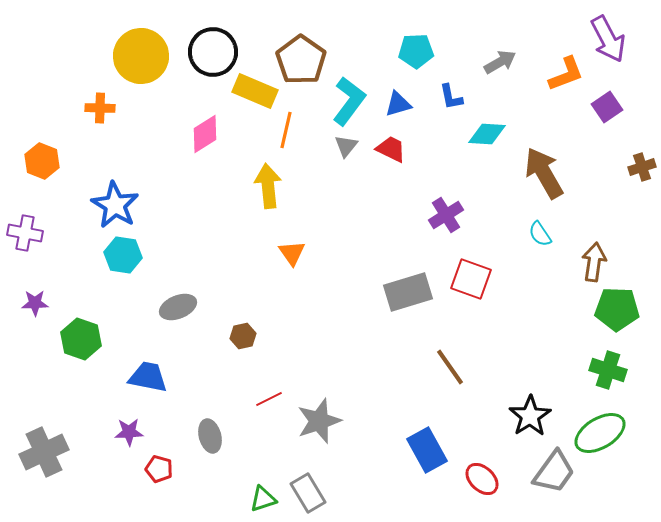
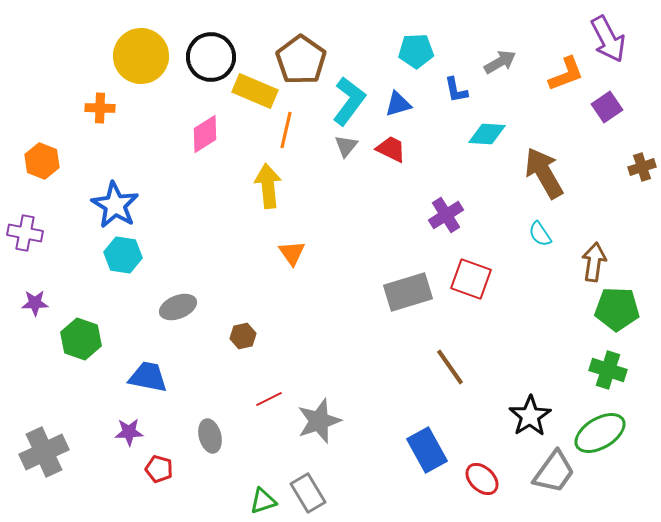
black circle at (213, 52): moved 2 px left, 5 px down
blue L-shape at (451, 97): moved 5 px right, 7 px up
green triangle at (263, 499): moved 2 px down
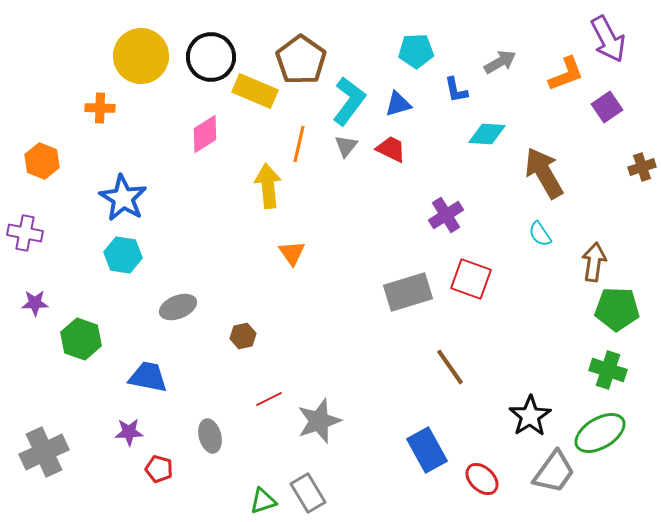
orange line at (286, 130): moved 13 px right, 14 px down
blue star at (115, 205): moved 8 px right, 7 px up
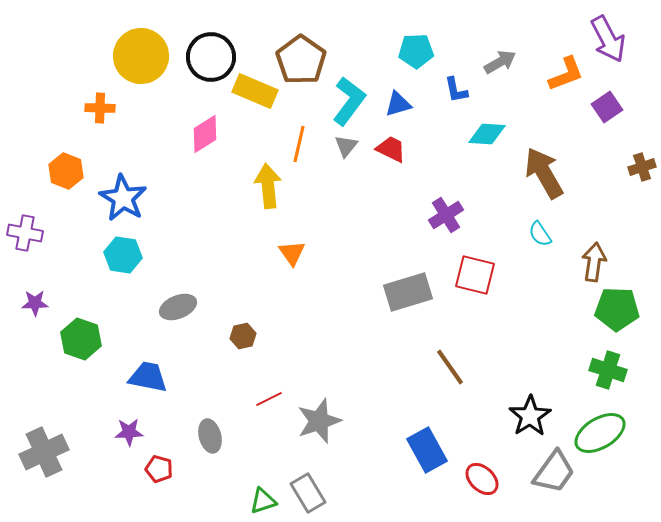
orange hexagon at (42, 161): moved 24 px right, 10 px down
red square at (471, 279): moved 4 px right, 4 px up; rotated 6 degrees counterclockwise
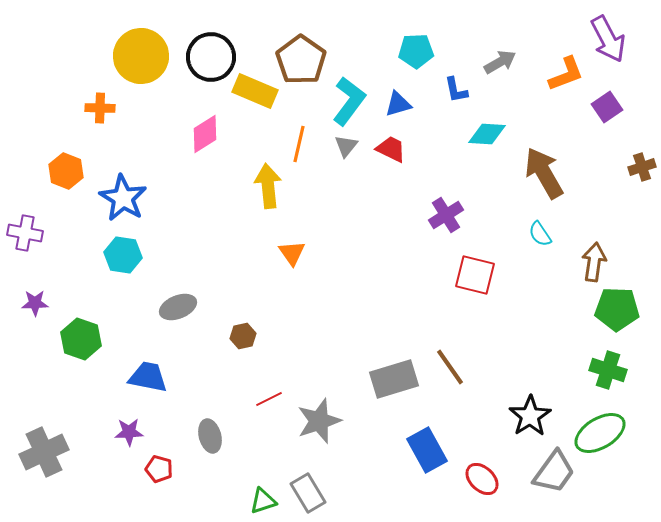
gray rectangle at (408, 292): moved 14 px left, 87 px down
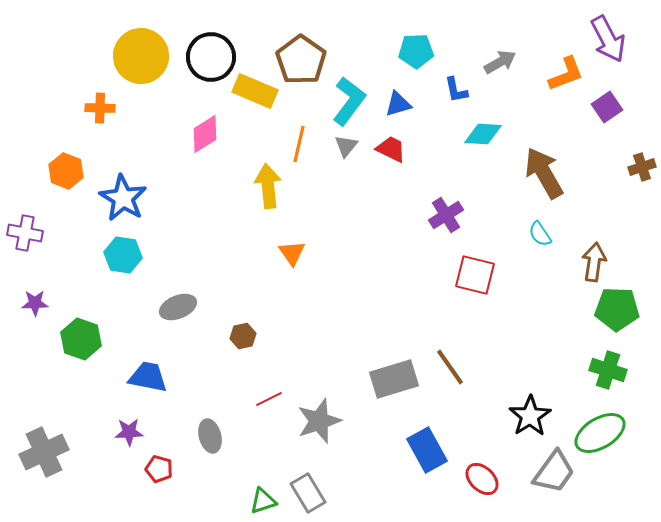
cyan diamond at (487, 134): moved 4 px left
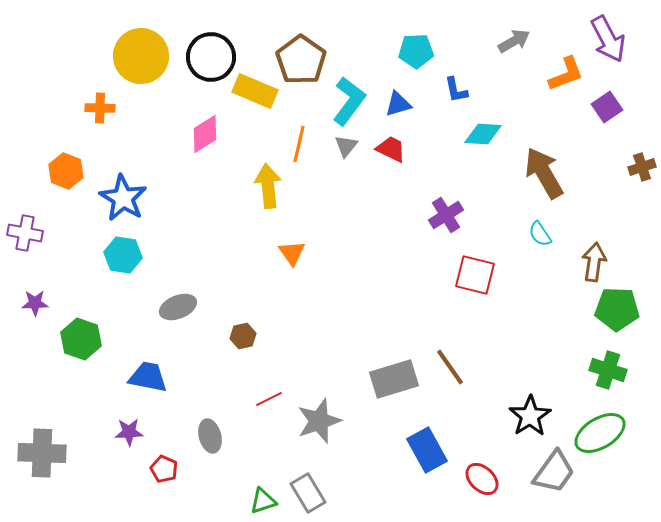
gray arrow at (500, 62): moved 14 px right, 21 px up
gray cross at (44, 452): moved 2 px left, 1 px down; rotated 27 degrees clockwise
red pentagon at (159, 469): moved 5 px right; rotated 8 degrees clockwise
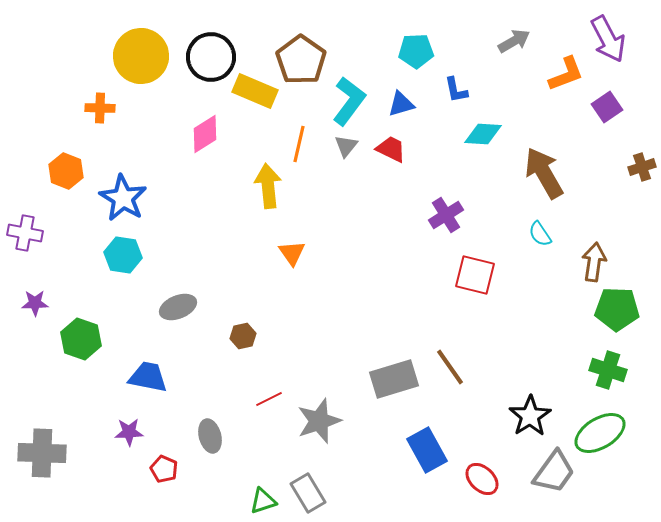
blue triangle at (398, 104): moved 3 px right
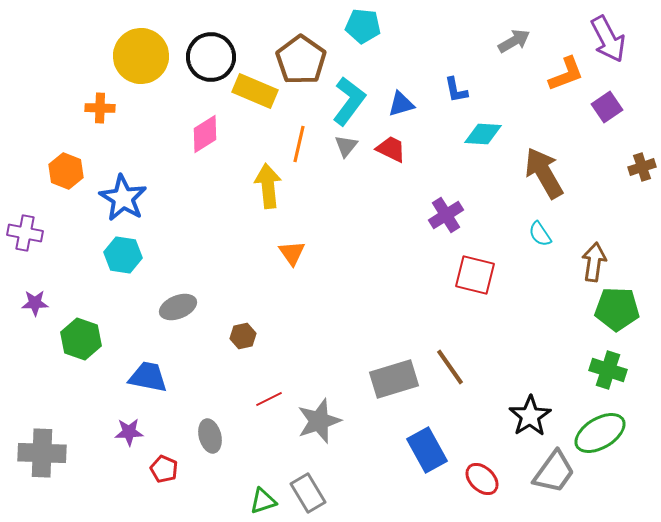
cyan pentagon at (416, 51): moved 53 px left, 25 px up; rotated 8 degrees clockwise
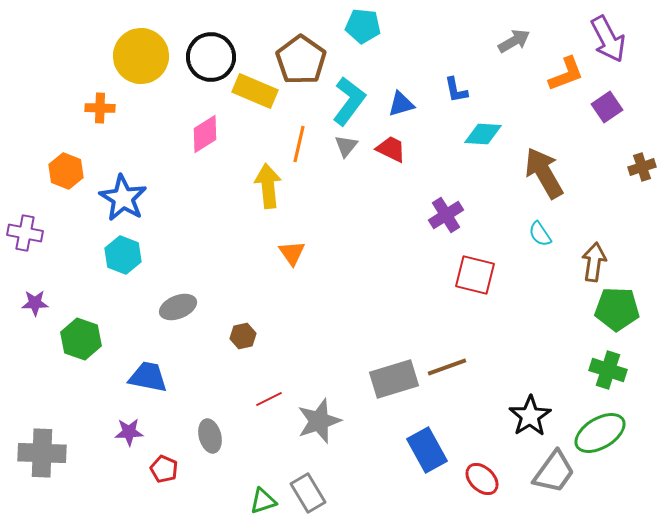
cyan hexagon at (123, 255): rotated 12 degrees clockwise
brown line at (450, 367): moved 3 px left; rotated 75 degrees counterclockwise
